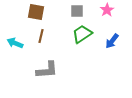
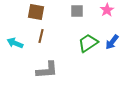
green trapezoid: moved 6 px right, 9 px down
blue arrow: moved 1 px down
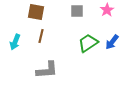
cyan arrow: moved 1 px up; rotated 91 degrees counterclockwise
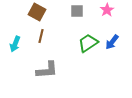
brown square: moved 1 px right; rotated 18 degrees clockwise
cyan arrow: moved 2 px down
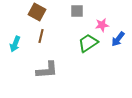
pink star: moved 5 px left, 15 px down; rotated 24 degrees clockwise
blue arrow: moved 6 px right, 3 px up
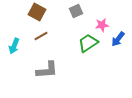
gray square: moved 1 px left; rotated 24 degrees counterclockwise
brown line: rotated 48 degrees clockwise
cyan arrow: moved 1 px left, 2 px down
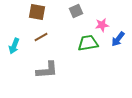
brown square: rotated 18 degrees counterclockwise
brown line: moved 1 px down
green trapezoid: rotated 25 degrees clockwise
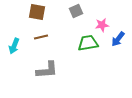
brown line: rotated 16 degrees clockwise
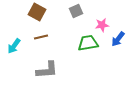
brown square: rotated 18 degrees clockwise
cyan arrow: rotated 14 degrees clockwise
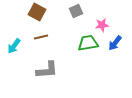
blue arrow: moved 3 px left, 4 px down
